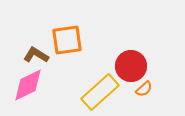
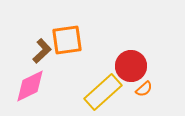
brown L-shape: moved 6 px right, 4 px up; rotated 105 degrees clockwise
pink diamond: moved 2 px right, 1 px down
yellow rectangle: moved 3 px right
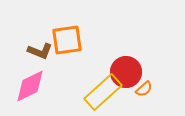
brown L-shape: moved 2 px left; rotated 65 degrees clockwise
red circle: moved 5 px left, 6 px down
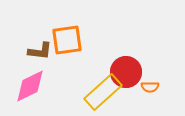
brown L-shape: rotated 15 degrees counterclockwise
orange semicircle: moved 6 px right, 2 px up; rotated 42 degrees clockwise
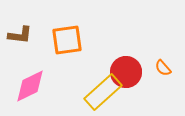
brown L-shape: moved 20 px left, 16 px up
orange semicircle: moved 13 px right, 19 px up; rotated 48 degrees clockwise
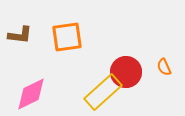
orange square: moved 3 px up
orange semicircle: moved 1 px right, 1 px up; rotated 18 degrees clockwise
pink diamond: moved 1 px right, 8 px down
